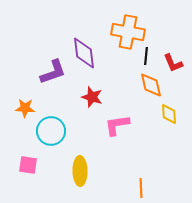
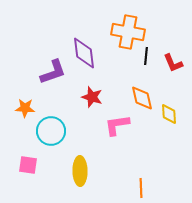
orange diamond: moved 9 px left, 13 px down
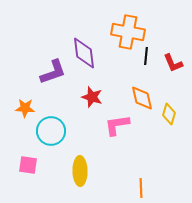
yellow diamond: rotated 20 degrees clockwise
